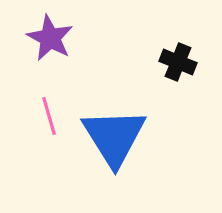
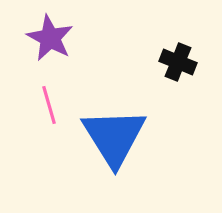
pink line: moved 11 px up
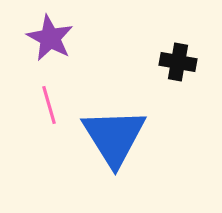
black cross: rotated 12 degrees counterclockwise
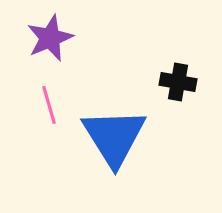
purple star: rotated 21 degrees clockwise
black cross: moved 20 px down
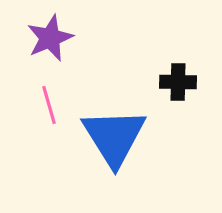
black cross: rotated 9 degrees counterclockwise
